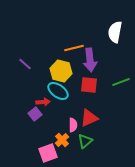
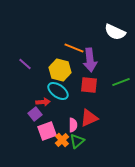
white semicircle: rotated 75 degrees counterclockwise
orange line: rotated 36 degrees clockwise
yellow hexagon: moved 1 px left, 1 px up
green triangle: moved 8 px left
pink square: moved 1 px left, 22 px up
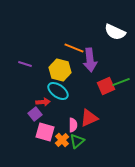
purple line: rotated 24 degrees counterclockwise
red square: moved 17 px right, 1 px down; rotated 30 degrees counterclockwise
pink square: moved 2 px left, 1 px down; rotated 36 degrees clockwise
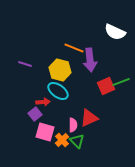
green triangle: rotated 35 degrees counterclockwise
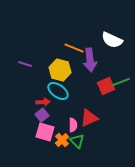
white semicircle: moved 3 px left, 8 px down
purple square: moved 7 px right, 1 px down
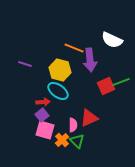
pink square: moved 2 px up
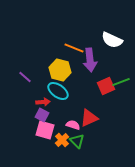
purple line: moved 13 px down; rotated 24 degrees clockwise
purple square: rotated 24 degrees counterclockwise
pink semicircle: rotated 72 degrees counterclockwise
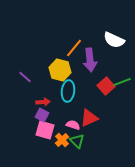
white semicircle: moved 2 px right
orange line: rotated 72 degrees counterclockwise
green line: moved 1 px right
red square: rotated 18 degrees counterclockwise
cyan ellipse: moved 10 px right; rotated 60 degrees clockwise
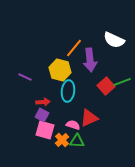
purple line: rotated 16 degrees counterclockwise
green triangle: rotated 42 degrees counterclockwise
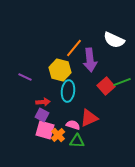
orange cross: moved 4 px left, 5 px up
